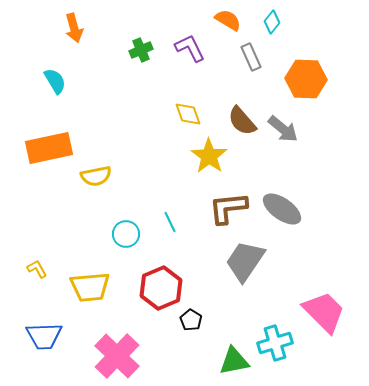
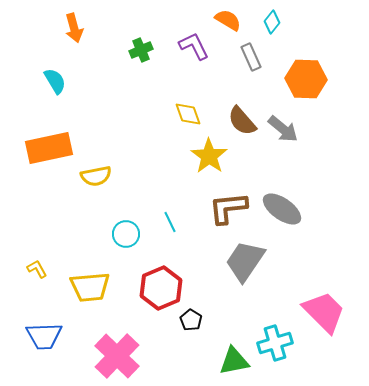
purple L-shape: moved 4 px right, 2 px up
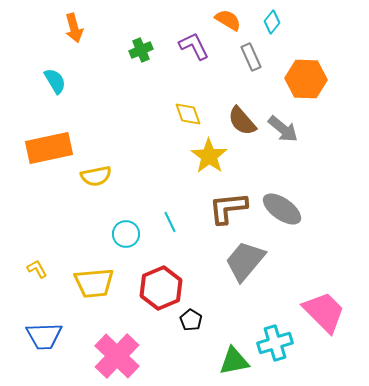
gray trapezoid: rotated 6 degrees clockwise
yellow trapezoid: moved 4 px right, 4 px up
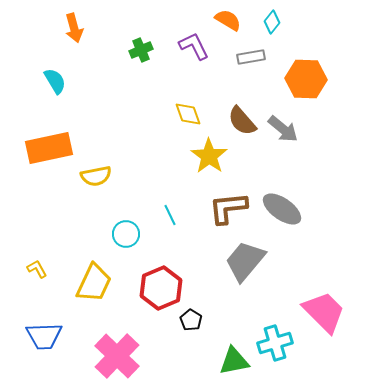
gray rectangle: rotated 76 degrees counterclockwise
cyan line: moved 7 px up
yellow trapezoid: rotated 60 degrees counterclockwise
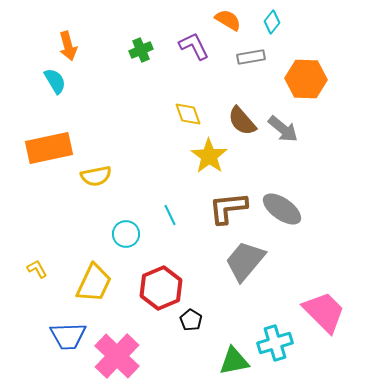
orange arrow: moved 6 px left, 18 px down
blue trapezoid: moved 24 px right
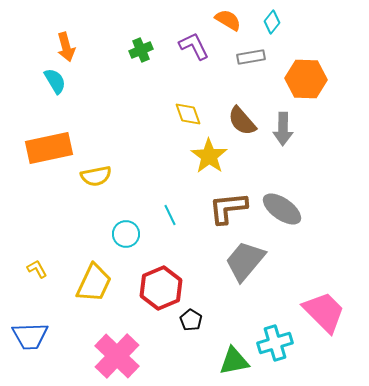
orange arrow: moved 2 px left, 1 px down
gray arrow: rotated 52 degrees clockwise
blue trapezoid: moved 38 px left
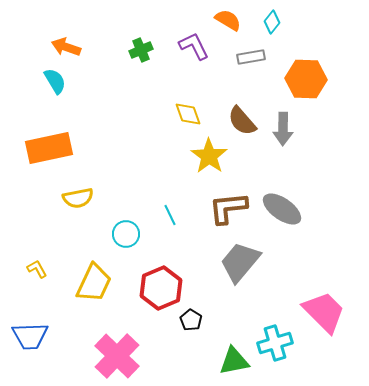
orange arrow: rotated 124 degrees clockwise
yellow semicircle: moved 18 px left, 22 px down
gray trapezoid: moved 5 px left, 1 px down
